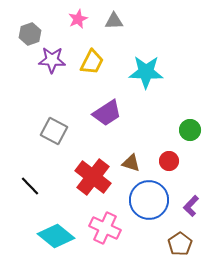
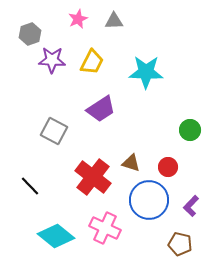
purple trapezoid: moved 6 px left, 4 px up
red circle: moved 1 px left, 6 px down
brown pentagon: rotated 25 degrees counterclockwise
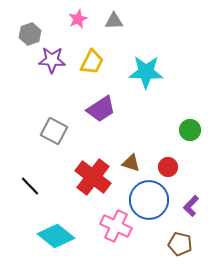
pink cross: moved 11 px right, 2 px up
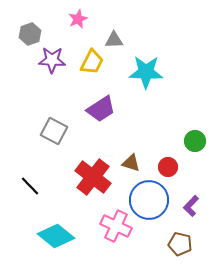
gray triangle: moved 19 px down
green circle: moved 5 px right, 11 px down
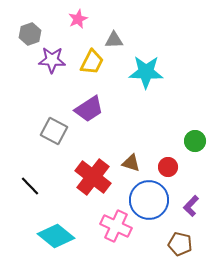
purple trapezoid: moved 12 px left
